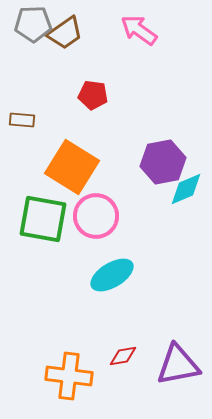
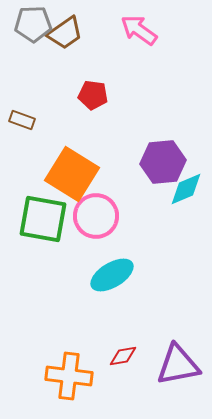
brown rectangle: rotated 15 degrees clockwise
purple hexagon: rotated 6 degrees clockwise
orange square: moved 7 px down
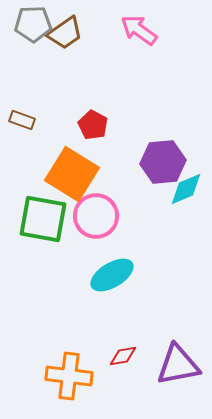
red pentagon: moved 30 px down; rotated 20 degrees clockwise
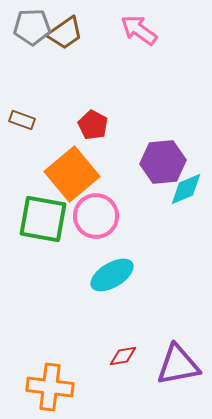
gray pentagon: moved 1 px left, 3 px down
orange square: rotated 18 degrees clockwise
orange cross: moved 19 px left, 11 px down
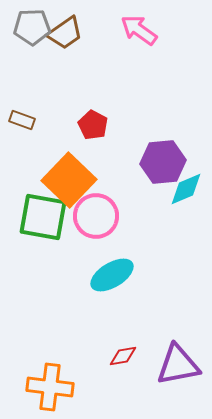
orange square: moved 3 px left, 6 px down; rotated 6 degrees counterclockwise
green square: moved 2 px up
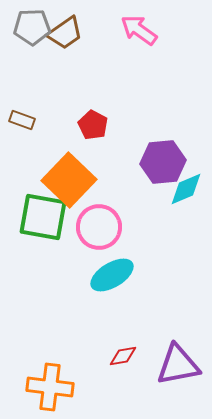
pink circle: moved 3 px right, 11 px down
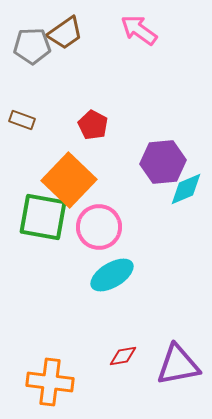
gray pentagon: moved 19 px down
orange cross: moved 5 px up
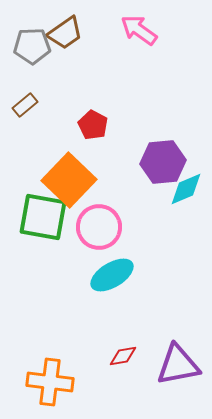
brown rectangle: moved 3 px right, 15 px up; rotated 60 degrees counterclockwise
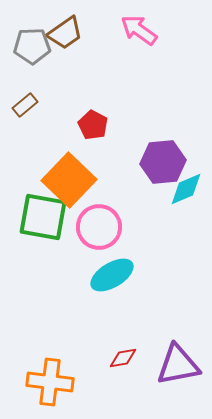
red diamond: moved 2 px down
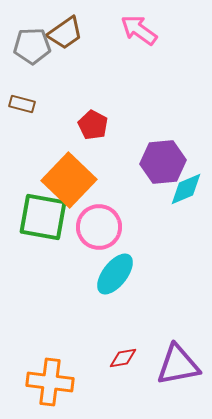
brown rectangle: moved 3 px left, 1 px up; rotated 55 degrees clockwise
cyan ellipse: moved 3 px right, 1 px up; rotated 21 degrees counterclockwise
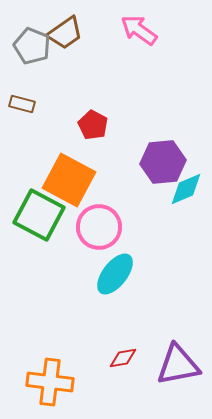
gray pentagon: rotated 24 degrees clockwise
orange square: rotated 16 degrees counterclockwise
green square: moved 4 px left, 2 px up; rotated 18 degrees clockwise
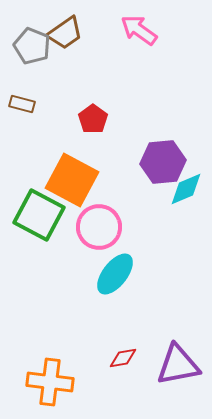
red pentagon: moved 6 px up; rotated 8 degrees clockwise
orange square: moved 3 px right
